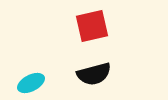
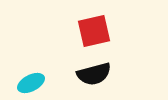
red square: moved 2 px right, 5 px down
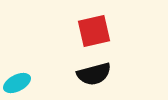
cyan ellipse: moved 14 px left
